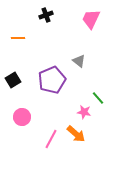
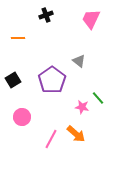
purple pentagon: rotated 12 degrees counterclockwise
pink star: moved 2 px left, 5 px up
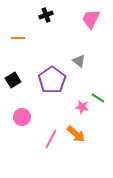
green line: rotated 16 degrees counterclockwise
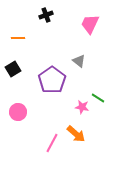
pink trapezoid: moved 1 px left, 5 px down
black square: moved 11 px up
pink circle: moved 4 px left, 5 px up
pink line: moved 1 px right, 4 px down
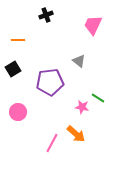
pink trapezoid: moved 3 px right, 1 px down
orange line: moved 2 px down
purple pentagon: moved 2 px left, 2 px down; rotated 28 degrees clockwise
